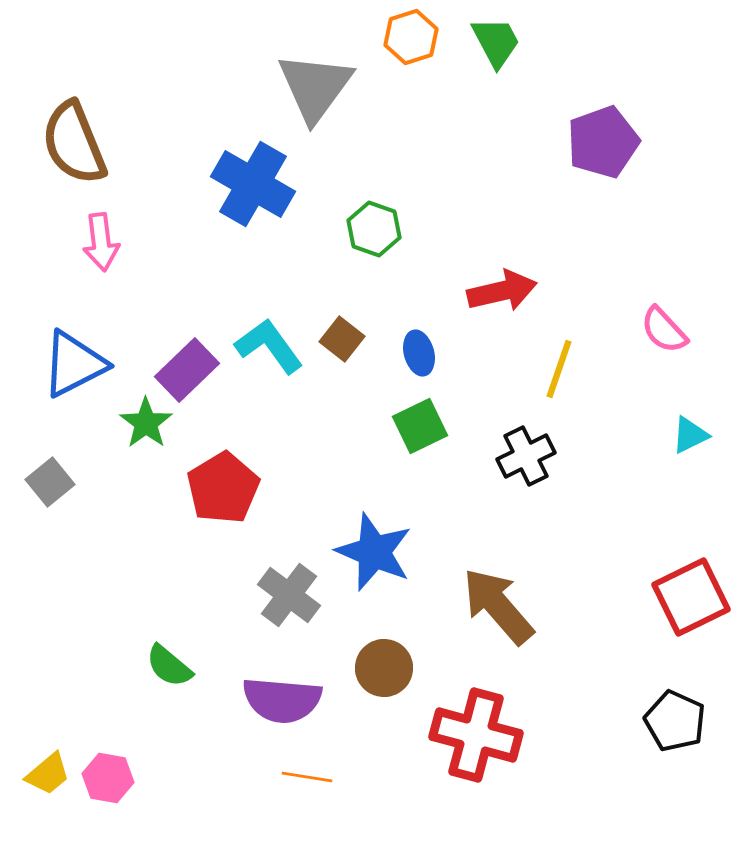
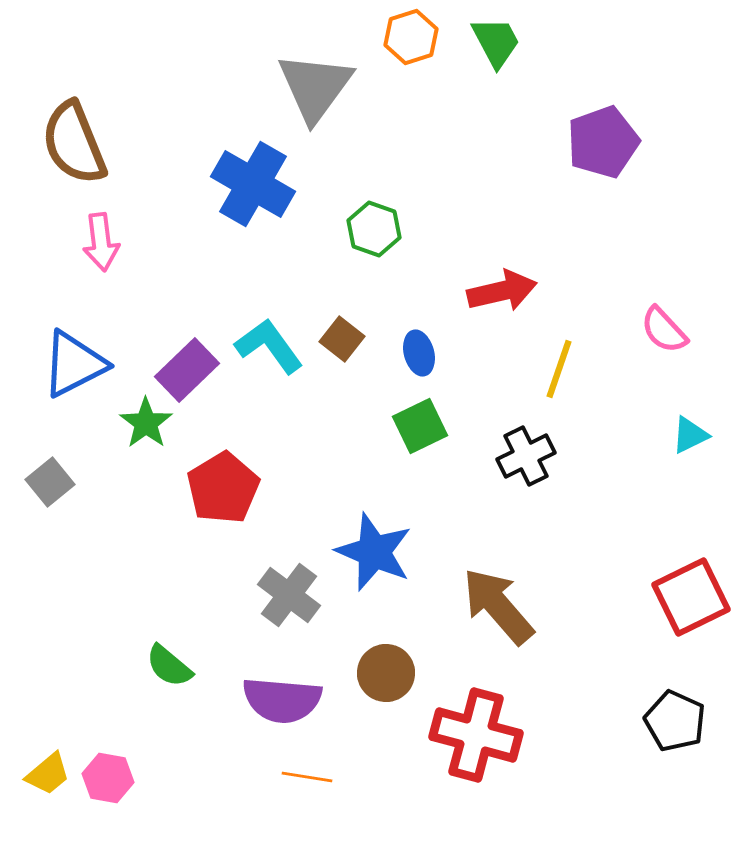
brown circle: moved 2 px right, 5 px down
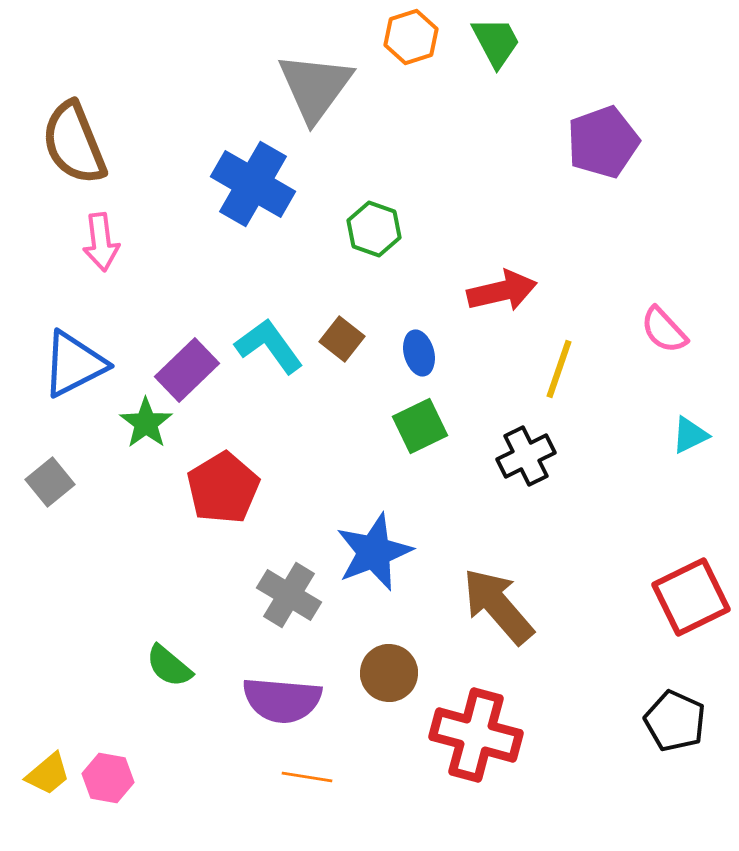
blue star: rotated 28 degrees clockwise
gray cross: rotated 6 degrees counterclockwise
brown circle: moved 3 px right
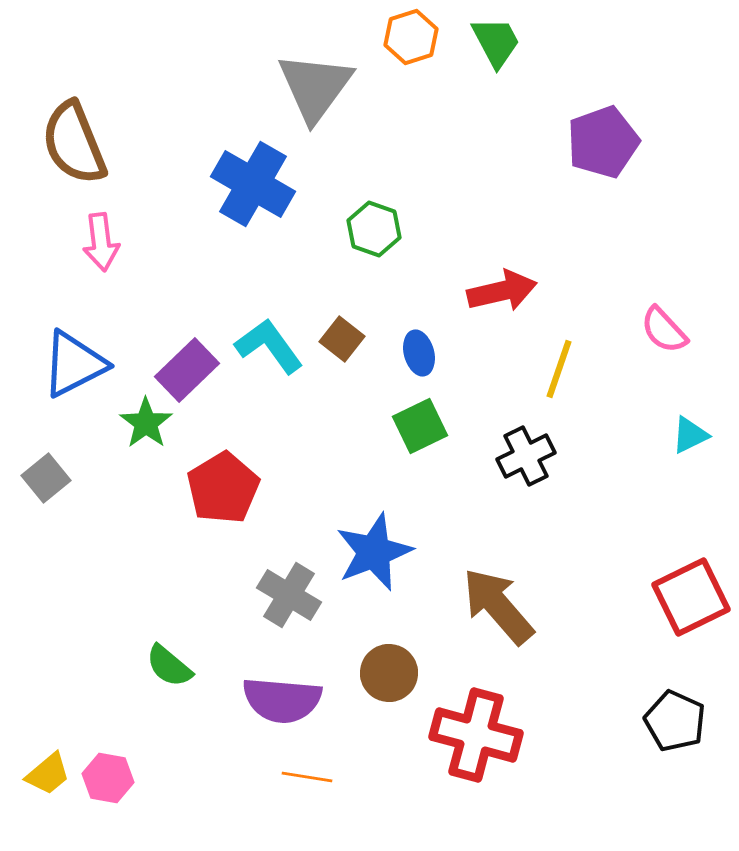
gray square: moved 4 px left, 4 px up
